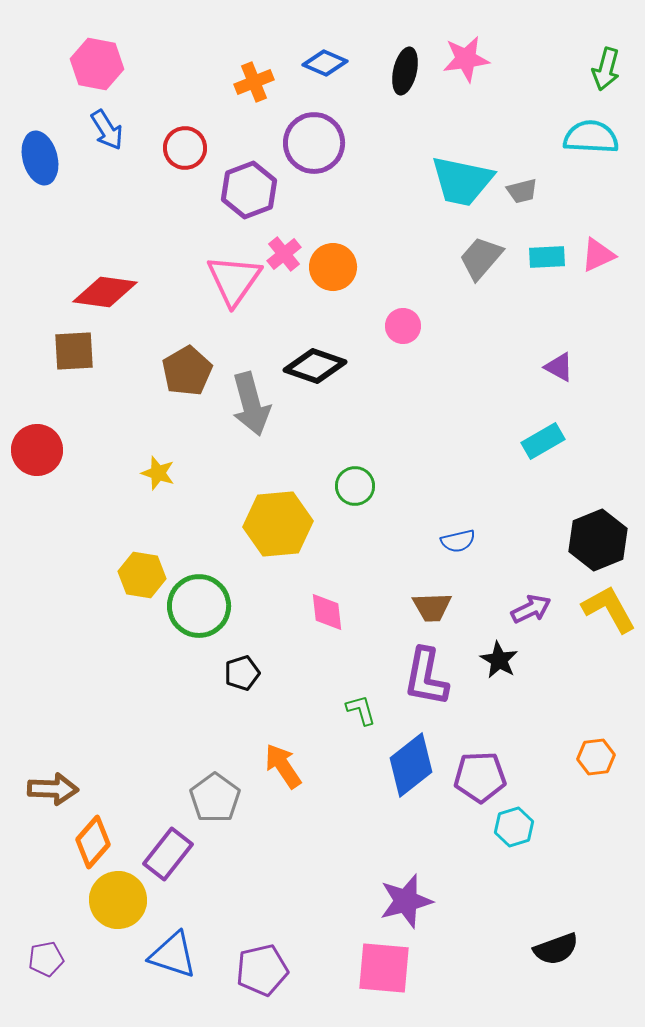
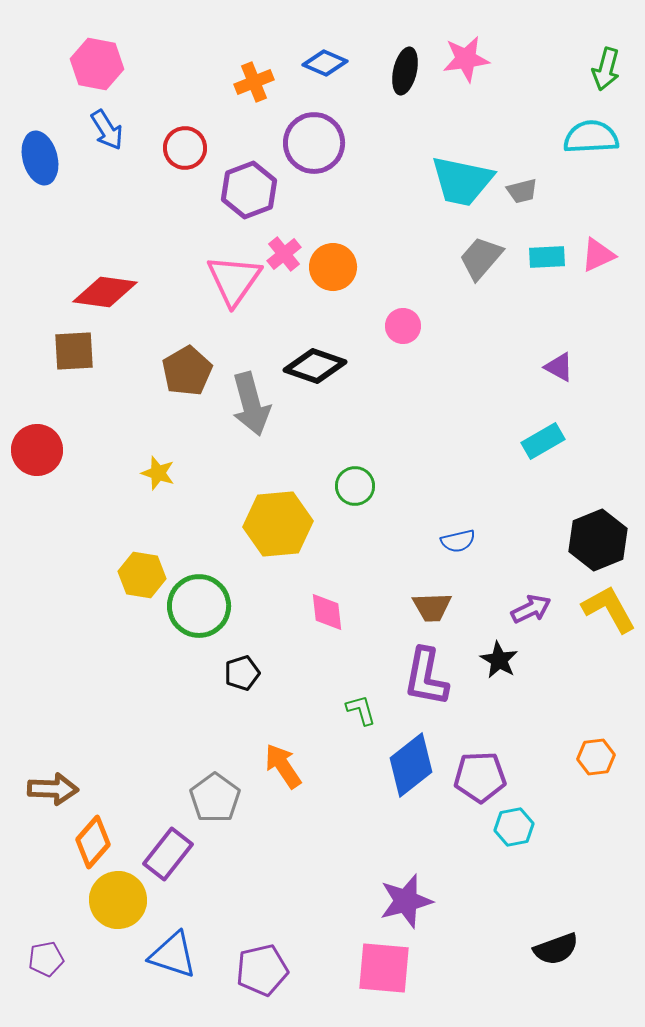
cyan semicircle at (591, 137): rotated 6 degrees counterclockwise
cyan hexagon at (514, 827): rotated 6 degrees clockwise
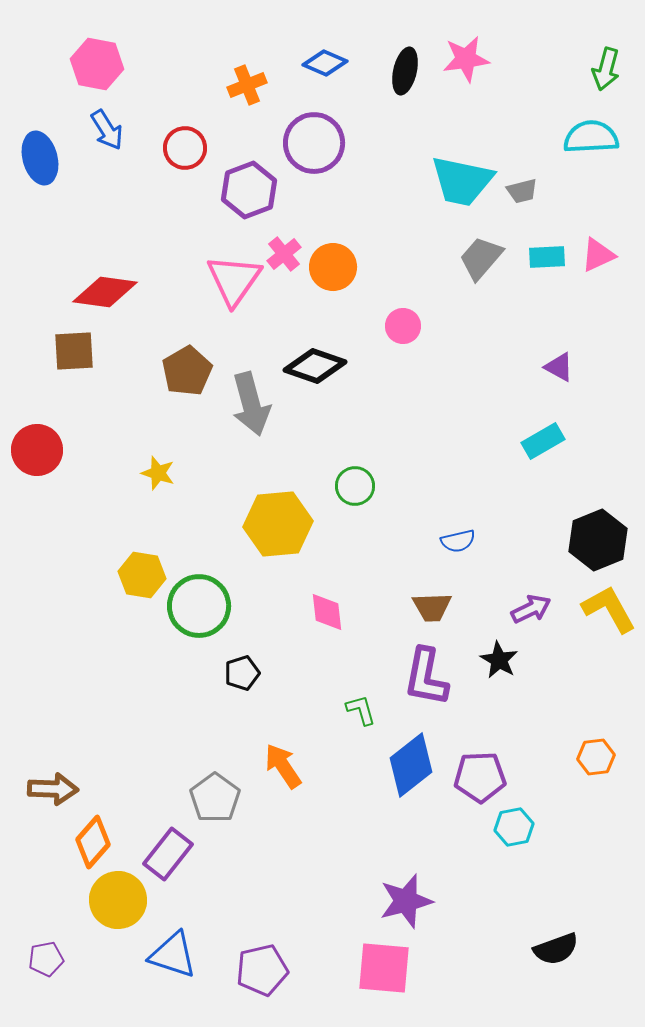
orange cross at (254, 82): moved 7 px left, 3 px down
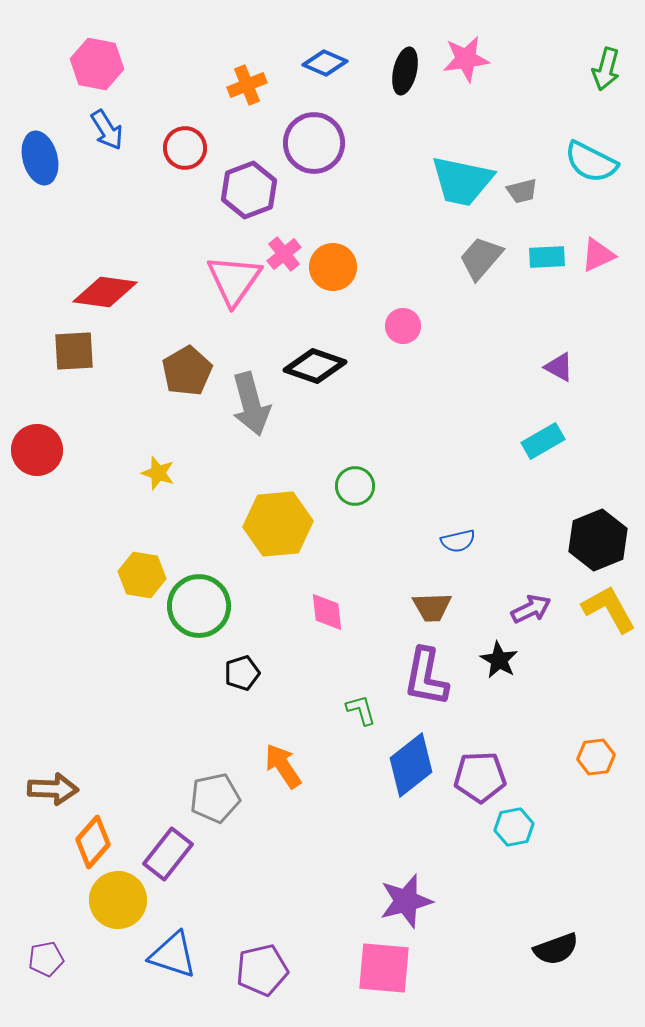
cyan semicircle at (591, 137): moved 25 px down; rotated 150 degrees counterclockwise
gray pentagon at (215, 798): rotated 24 degrees clockwise
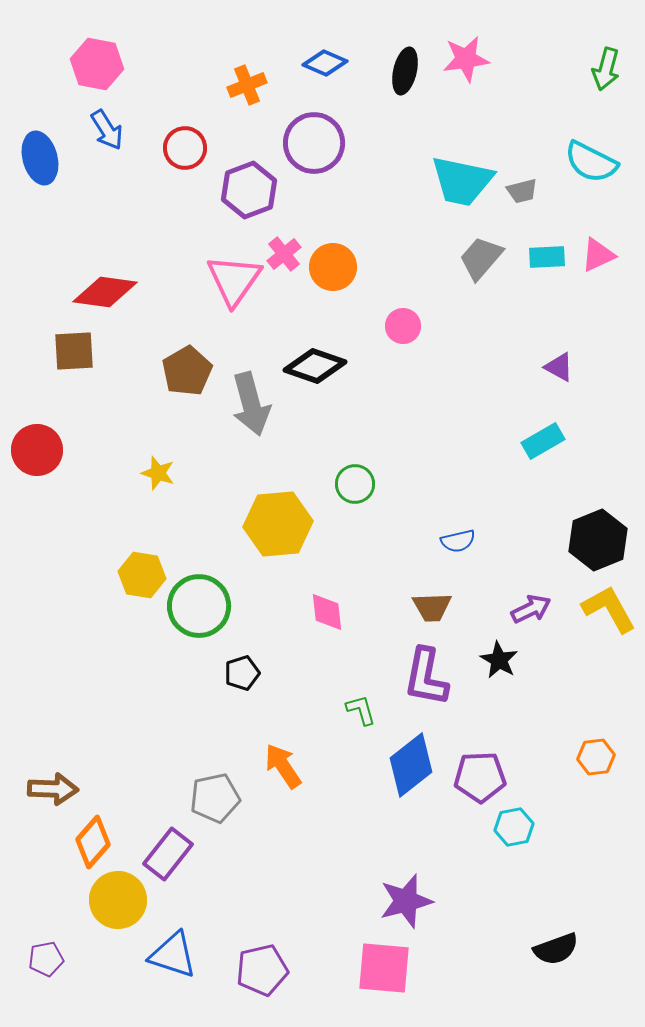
green circle at (355, 486): moved 2 px up
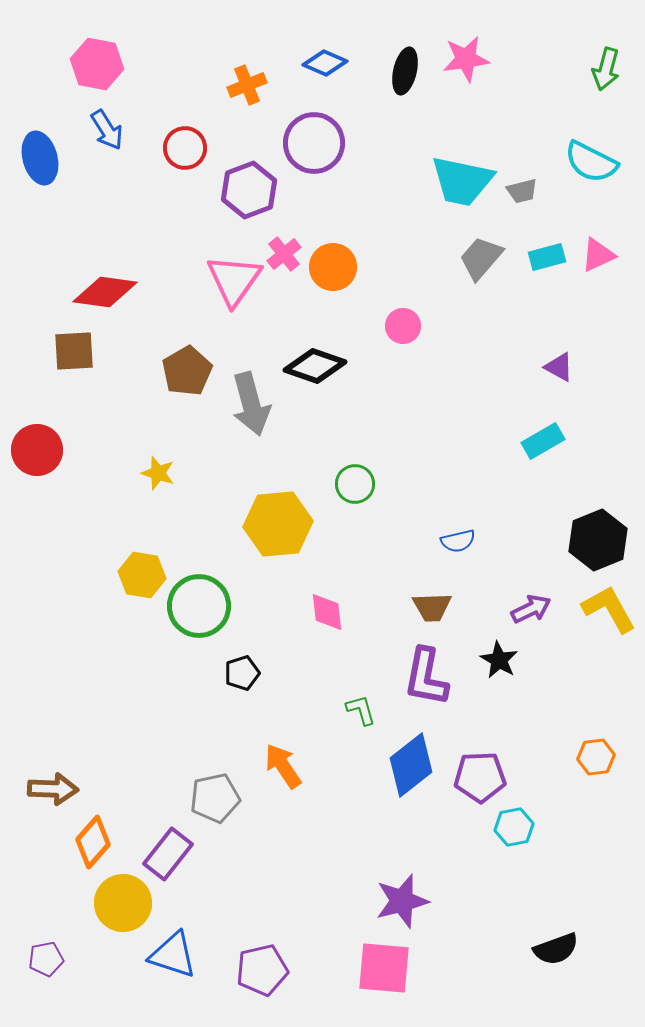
cyan rectangle at (547, 257): rotated 12 degrees counterclockwise
yellow circle at (118, 900): moved 5 px right, 3 px down
purple star at (406, 901): moved 4 px left
